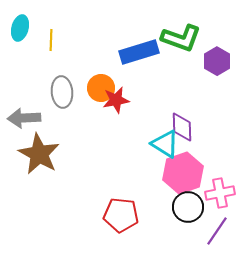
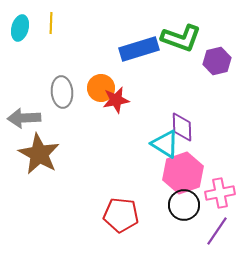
yellow line: moved 17 px up
blue rectangle: moved 3 px up
purple hexagon: rotated 16 degrees clockwise
black circle: moved 4 px left, 2 px up
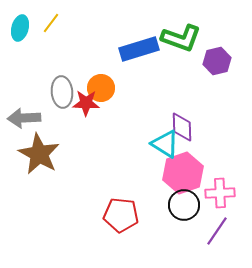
yellow line: rotated 35 degrees clockwise
red star: moved 30 px left, 3 px down; rotated 12 degrees clockwise
pink cross: rotated 8 degrees clockwise
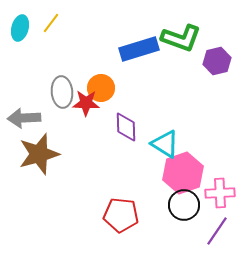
purple diamond: moved 56 px left
brown star: rotated 27 degrees clockwise
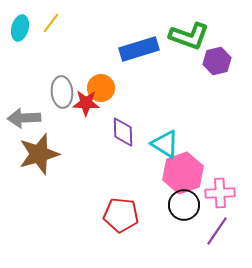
green L-shape: moved 8 px right, 2 px up
purple diamond: moved 3 px left, 5 px down
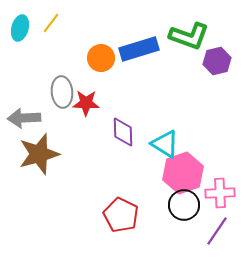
orange circle: moved 30 px up
red pentagon: rotated 20 degrees clockwise
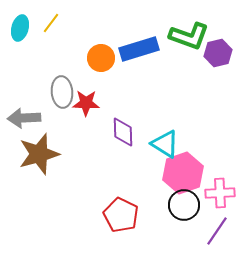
purple hexagon: moved 1 px right, 8 px up
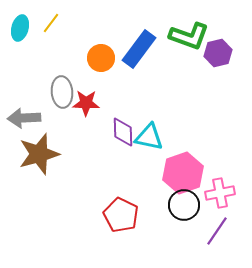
blue rectangle: rotated 36 degrees counterclockwise
cyan triangle: moved 16 px left, 7 px up; rotated 20 degrees counterclockwise
pink cross: rotated 8 degrees counterclockwise
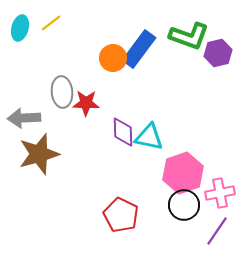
yellow line: rotated 15 degrees clockwise
orange circle: moved 12 px right
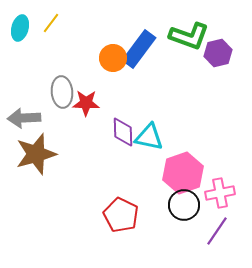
yellow line: rotated 15 degrees counterclockwise
brown star: moved 3 px left
